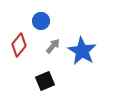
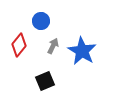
gray arrow: rotated 14 degrees counterclockwise
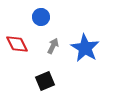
blue circle: moved 4 px up
red diamond: moved 2 px left, 1 px up; rotated 65 degrees counterclockwise
blue star: moved 3 px right, 3 px up
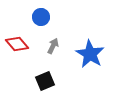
red diamond: rotated 15 degrees counterclockwise
blue star: moved 5 px right, 6 px down
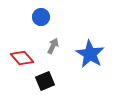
red diamond: moved 5 px right, 14 px down
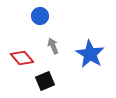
blue circle: moved 1 px left, 1 px up
gray arrow: rotated 49 degrees counterclockwise
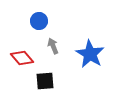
blue circle: moved 1 px left, 5 px down
black square: rotated 18 degrees clockwise
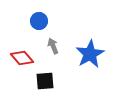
blue star: rotated 12 degrees clockwise
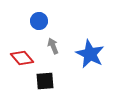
blue star: rotated 16 degrees counterclockwise
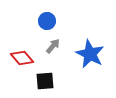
blue circle: moved 8 px right
gray arrow: rotated 63 degrees clockwise
